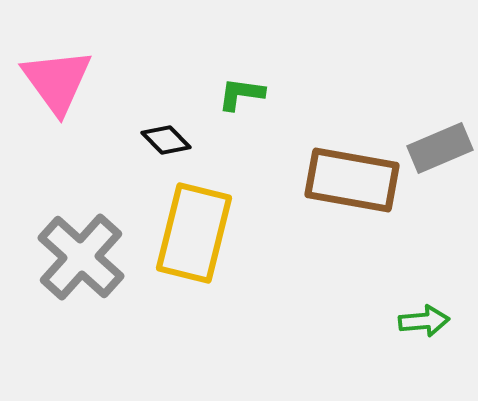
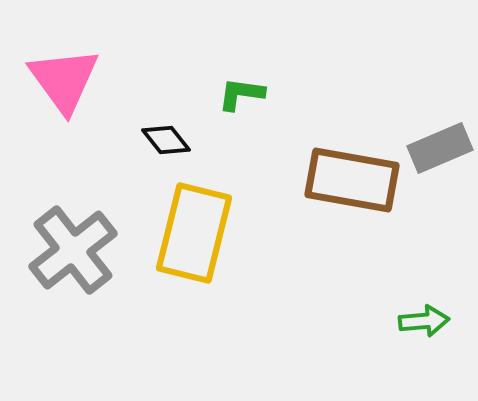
pink triangle: moved 7 px right, 1 px up
black diamond: rotated 6 degrees clockwise
gray cross: moved 8 px left, 7 px up; rotated 10 degrees clockwise
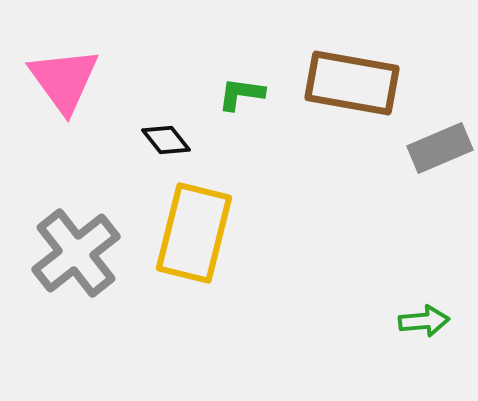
brown rectangle: moved 97 px up
gray cross: moved 3 px right, 3 px down
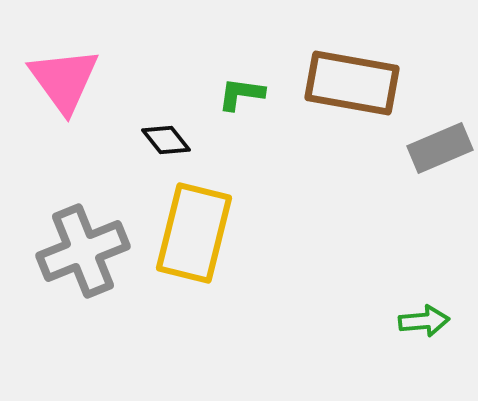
gray cross: moved 7 px right, 2 px up; rotated 16 degrees clockwise
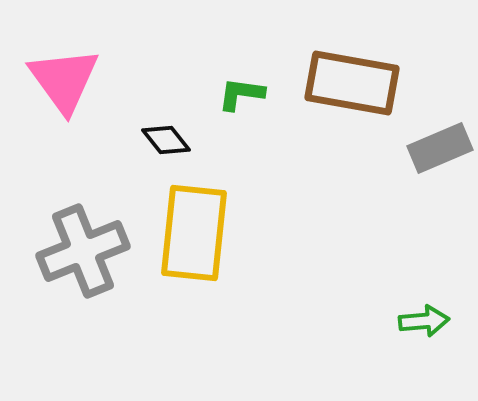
yellow rectangle: rotated 8 degrees counterclockwise
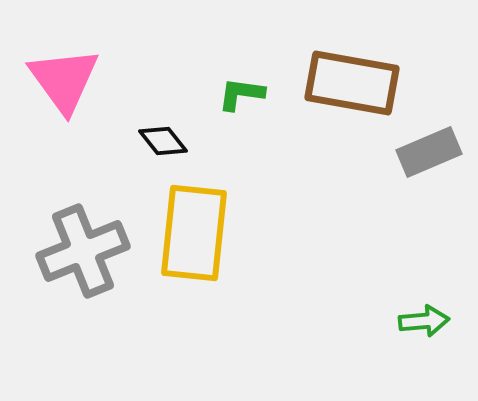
black diamond: moved 3 px left, 1 px down
gray rectangle: moved 11 px left, 4 px down
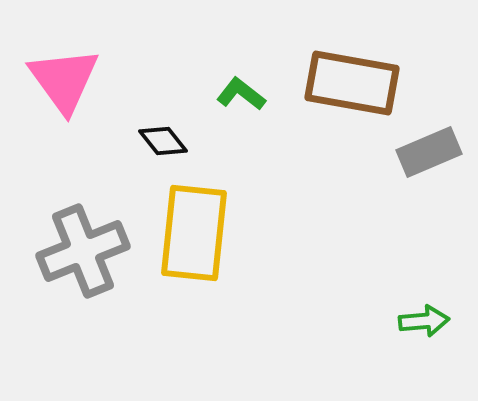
green L-shape: rotated 30 degrees clockwise
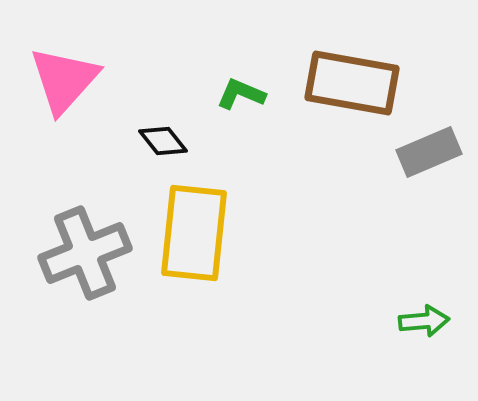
pink triangle: rotated 18 degrees clockwise
green L-shape: rotated 15 degrees counterclockwise
gray cross: moved 2 px right, 2 px down
